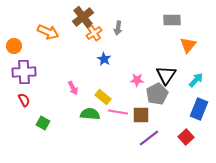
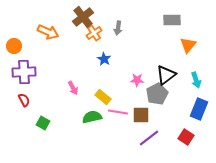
black triangle: rotated 20 degrees clockwise
cyan arrow: rotated 119 degrees clockwise
green semicircle: moved 2 px right, 3 px down; rotated 18 degrees counterclockwise
red square: rotated 14 degrees counterclockwise
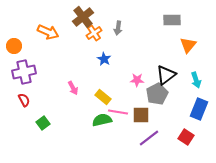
purple cross: rotated 10 degrees counterclockwise
green semicircle: moved 10 px right, 3 px down
green square: rotated 24 degrees clockwise
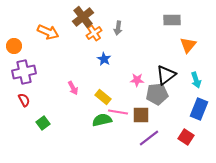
gray pentagon: rotated 20 degrees clockwise
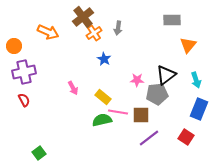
green square: moved 4 px left, 30 px down
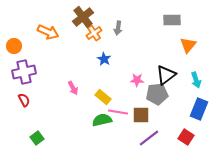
green square: moved 2 px left, 15 px up
